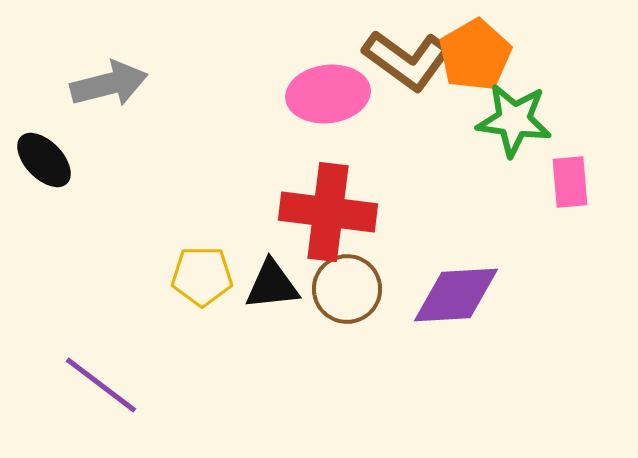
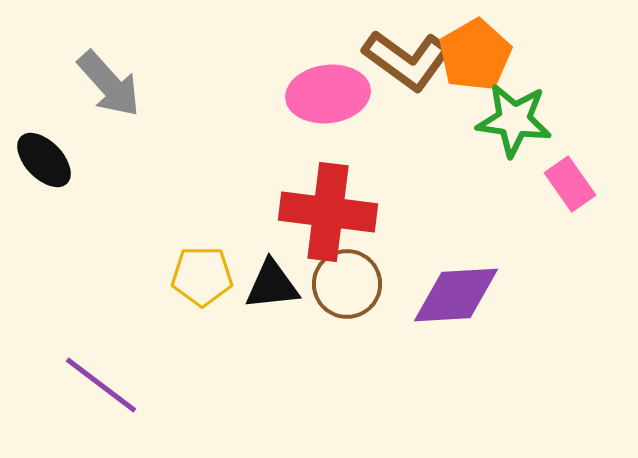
gray arrow: rotated 62 degrees clockwise
pink rectangle: moved 2 px down; rotated 30 degrees counterclockwise
brown circle: moved 5 px up
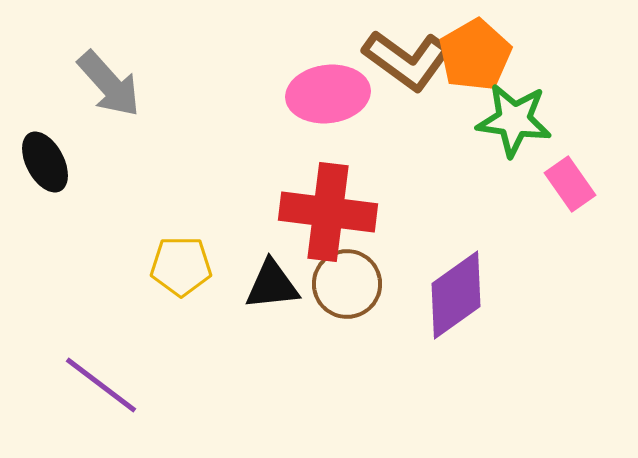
black ellipse: moved 1 px right, 2 px down; rotated 16 degrees clockwise
yellow pentagon: moved 21 px left, 10 px up
purple diamond: rotated 32 degrees counterclockwise
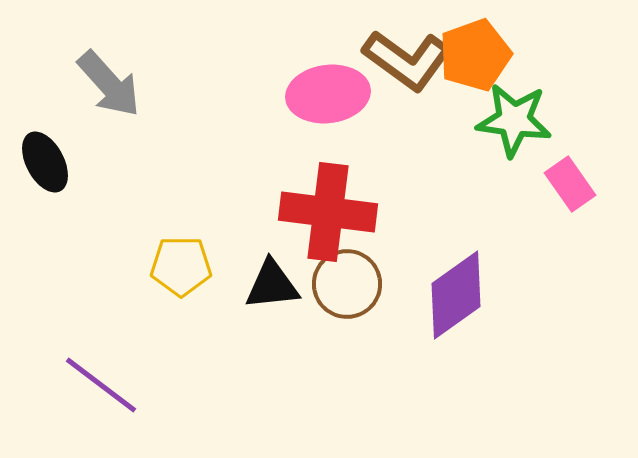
orange pentagon: rotated 10 degrees clockwise
